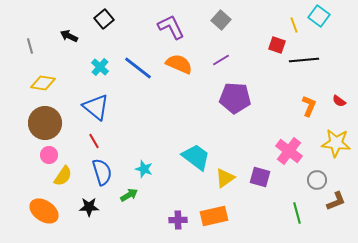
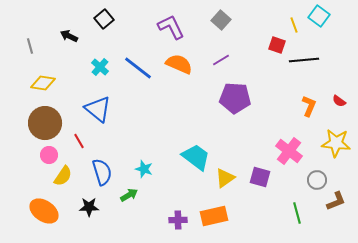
blue triangle: moved 2 px right, 2 px down
red line: moved 15 px left
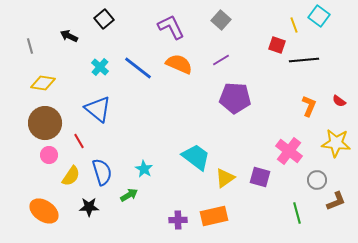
cyan star: rotated 12 degrees clockwise
yellow semicircle: moved 8 px right
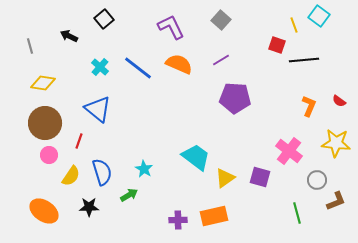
red line: rotated 49 degrees clockwise
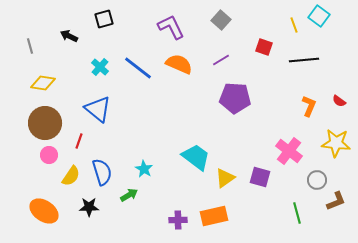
black square: rotated 24 degrees clockwise
red square: moved 13 px left, 2 px down
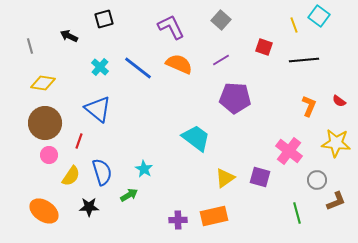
cyan trapezoid: moved 19 px up
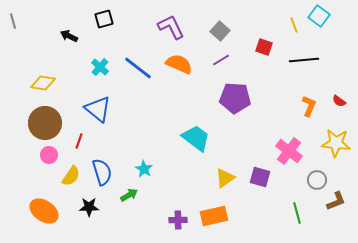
gray square: moved 1 px left, 11 px down
gray line: moved 17 px left, 25 px up
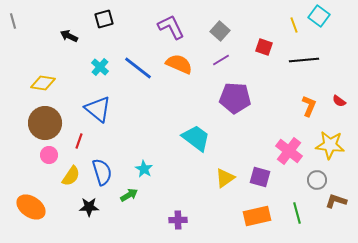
yellow star: moved 6 px left, 2 px down
brown L-shape: rotated 140 degrees counterclockwise
orange ellipse: moved 13 px left, 4 px up
orange rectangle: moved 43 px right
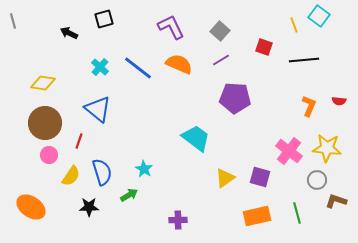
black arrow: moved 3 px up
red semicircle: rotated 32 degrees counterclockwise
yellow star: moved 3 px left, 3 px down
